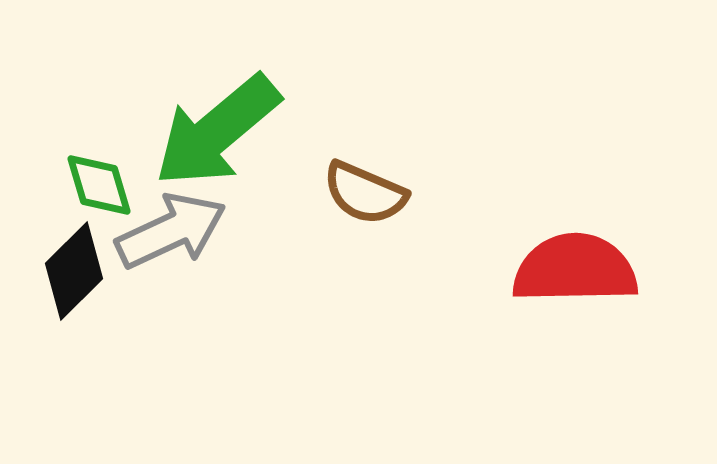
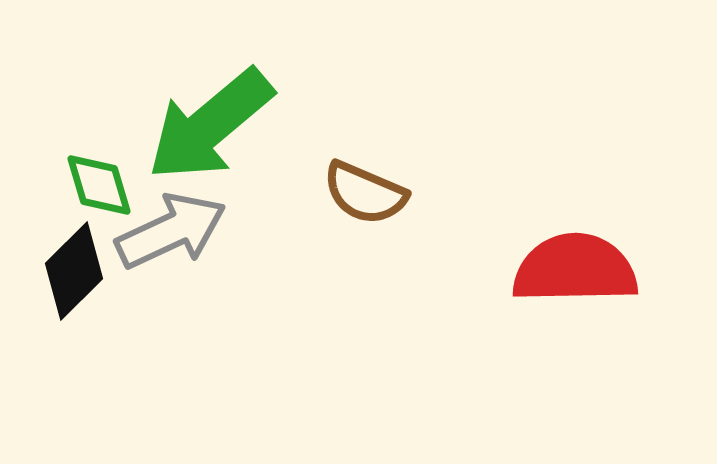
green arrow: moved 7 px left, 6 px up
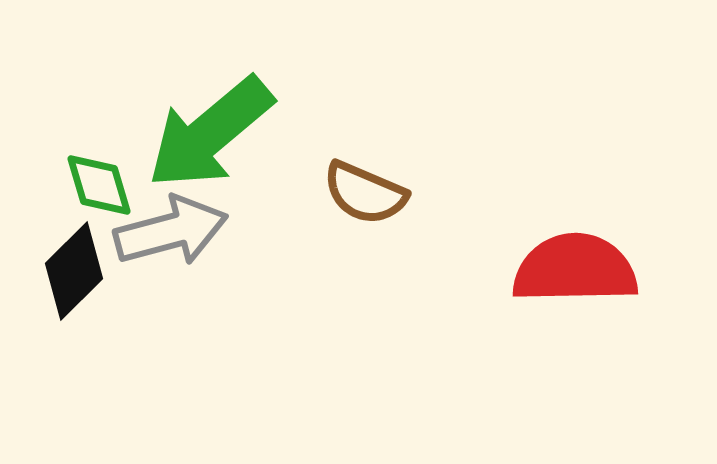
green arrow: moved 8 px down
gray arrow: rotated 10 degrees clockwise
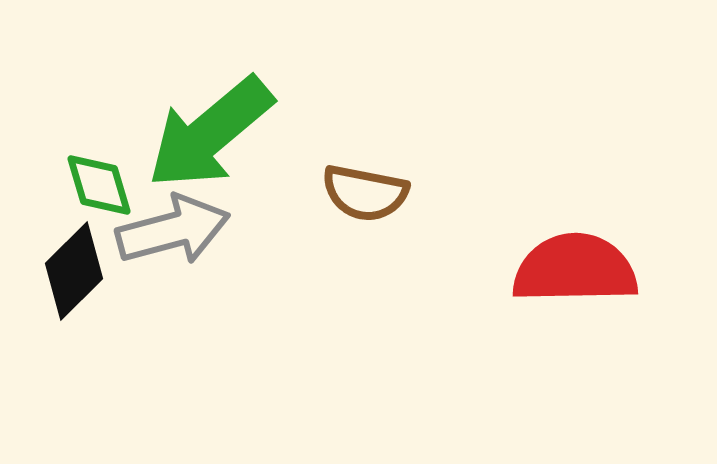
brown semicircle: rotated 12 degrees counterclockwise
gray arrow: moved 2 px right, 1 px up
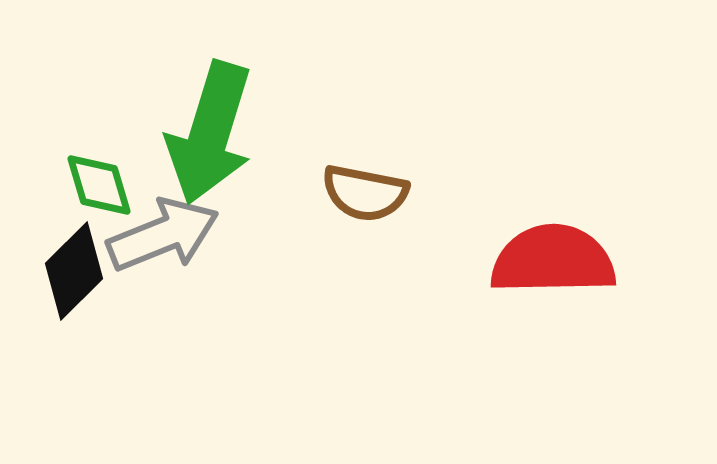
green arrow: rotated 33 degrees counterclockwise
gray arrow: moved 10 px left, 5 px down; rotated 7 degrees counterclockwise
red semicircle: moved 22 px left, 9 px up
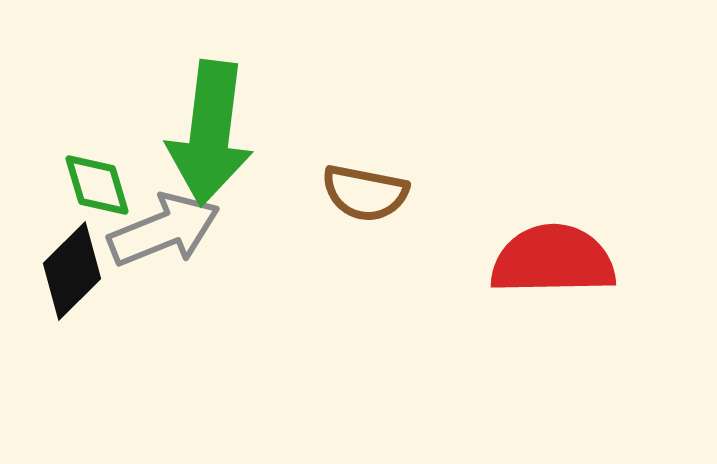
green arrow: rotated 10 degrees counterclockwise
green diamond: moved 2 px left
gray arrow: moved 1 px right, 5 px up
black diamond: moved 2 px left
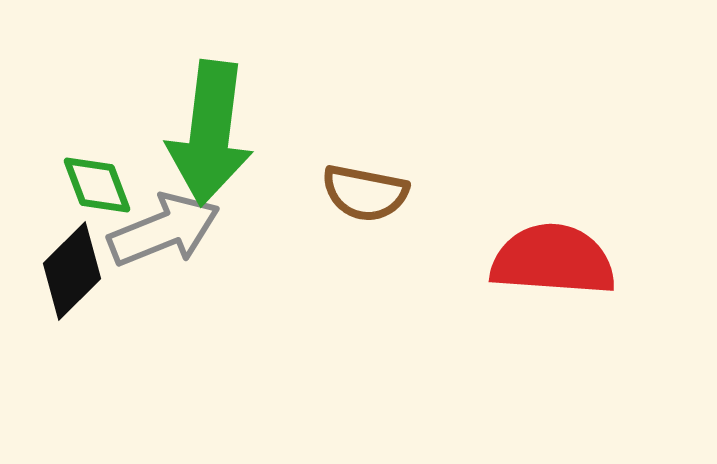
green diamond: rotated 4 degrees counterclockwise
red semicircle: rotated 5 degrees clockwise
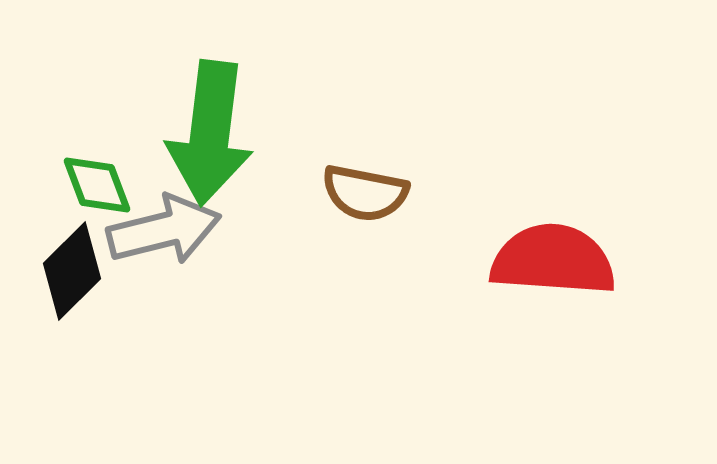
gray arrow: rotated 8 degrees clockwise
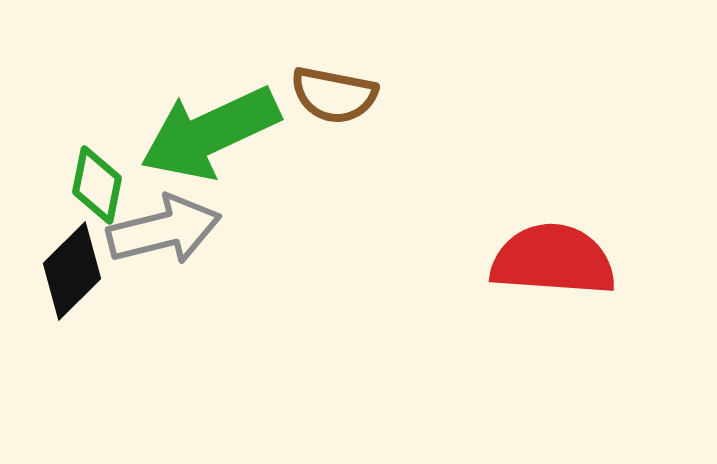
green arrow: rotated 58 degrees clockwise
green diamond: rotated 32 degrees clockwise
brown semicircle: moved 31 px left, 98 px up
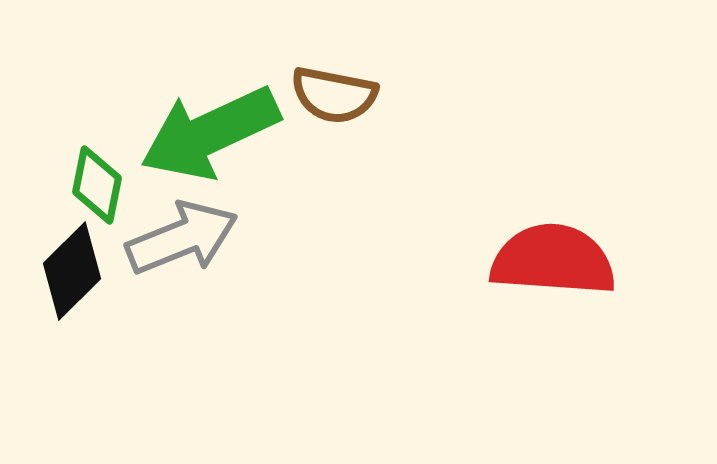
gray arrow: moved 18 px right, 8 px down; rotated 8 degrees counterclockwise
